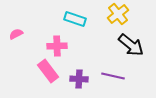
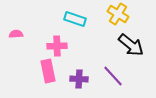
yellow cross: rotated 20 degrees counterclockwise
pink semicircle: rotated 24 degrees clockwise
pink rectangle: rotated 25 degrees clockwise
purple line: rotated 35 degrees clockwise
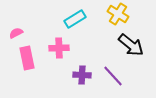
cyan rectangle: rotated 50 degrees counterclockwise
pink semicircle: moved 1 px up; rotated 24 degrees counterclockwise
pink cross: moved 2 px right, 2 px down
pink rectangle: moved 21 px left, 13 px up
purple cross: moved 3 px right, 4 px up
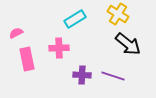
black arrow: moved 3 px left, 1 px up
pink rectangle: moved 1 px down
purple line: rotated 30 degrees counterclockwise
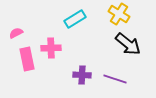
yellow cross: moved 1 px right
pink cross: moved 8 px left
purple line: moved 2 px right, 3 px down
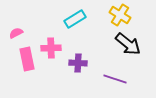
yellow cross: moved 1 px right, 1 px down
purple cross: moved 4 px left, 12 px up
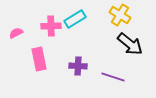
black arrow: moved 2 px right
pink cross: moved 22 px up
pink rectangle: moved 12 px right
purple cross: moved 3 px down
purple line: moved 2 px left, 2 px up
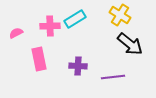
pink cross: moved 1 px left
purple line: rotated 25 degrees counterclockwise
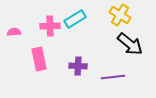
pink semicircle: moved 2 px left, 1 px up; rotated 24 degrees clockwise
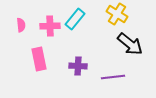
yellow cross: moved 3 px left, 1 px up
cyan rectangle: rotated 20 degrees counterclockwise
pink semicircle: moved 7 px right, 7 px up; rotated 88 degrees clockwise
